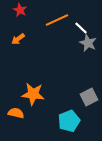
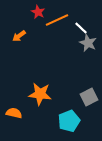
red star: moved 18 px right, 2 px down
orange arrow: moved 1 px right, 3 px up
orange star: moved 7 px right
orange semicircle: moved 2 px left
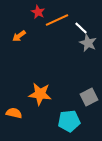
cyan pentagon: rotated 15 degrees clockwise
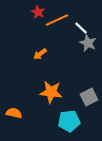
orange arrow: moved 21 px right, 18 px down
orange star: moved 11 px right, 2 px up
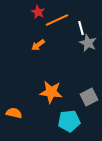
white line: rotated 32 degrees clockwise
orange arrow: moved 2 px left, 9 px up
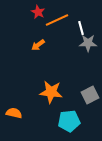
gray star: rotated 24 degrees counterclockwise
gray square: moved 1 px right, 2 px up
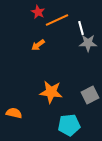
cyan pentagon: moved 4 px down
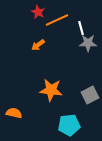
orange star: moved 2 px up
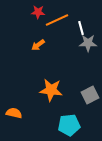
red star: rotated 24 degrees counterclockwise
